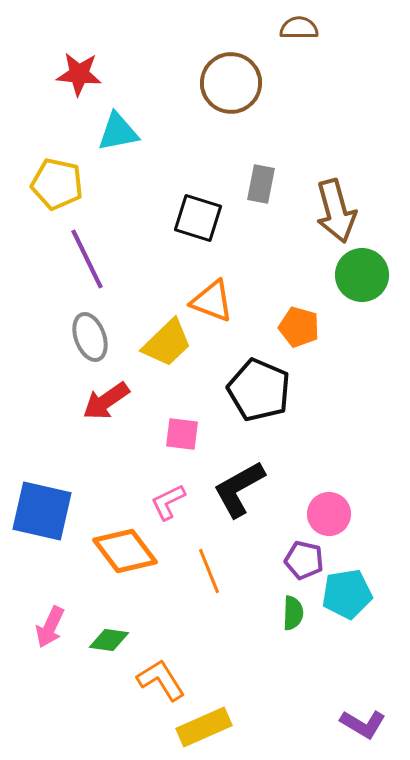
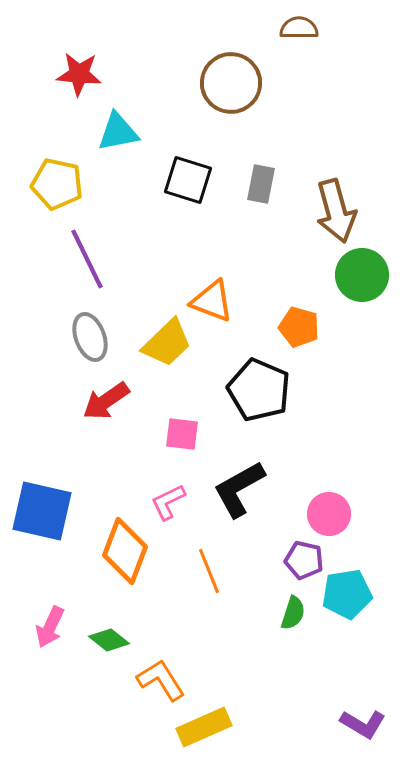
black square: moved 10 px left, 38 px up
orange diamond: rotated 58 degrees clockwise
green semicircle: rotated 16 degrees clockwise
green diamond: rotated 30 degrees clockwise
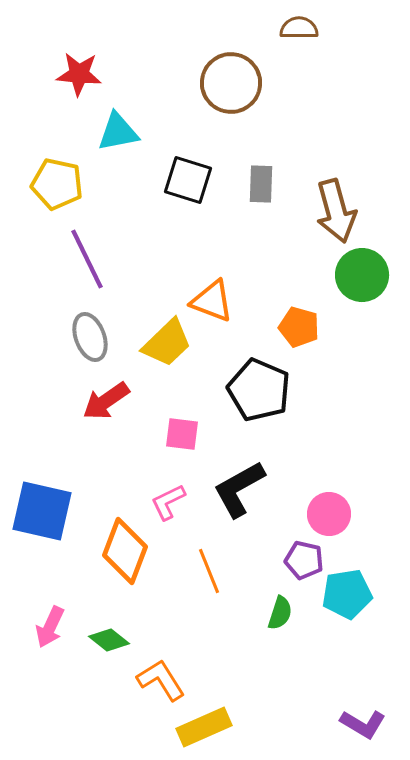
gray rectangle: rotated 9 degrees counterclockwise
green semicircle: moved 13 px left
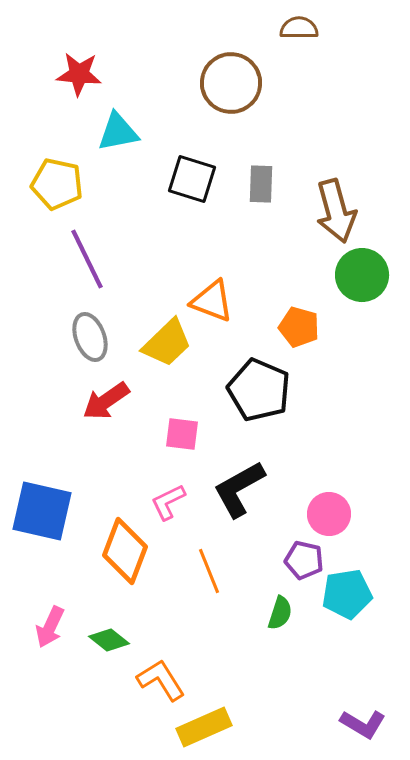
black square: moved 4 px right, 1 px up
